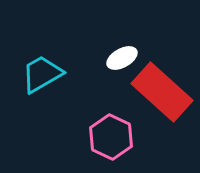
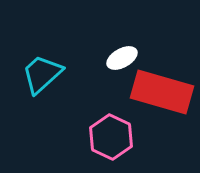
cyan trapezoid: rotated 12 degrees counterclockwise
red rectangle: rotated 26 degrees counterclockwise
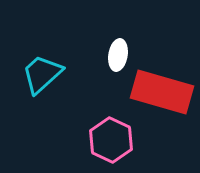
white ellipse: moved 4 px left, 3 px up; rotated 52 degrees counterclockwise
pink hexagon: moved 3 px down
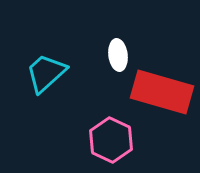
white ellipse: rotated 16 degrees counterclockwise
cyan trapezoid: moved 4 px right, 1 px up
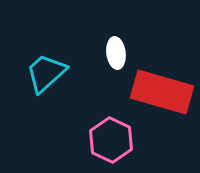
white ellipse: moved 2 px left, 2 px up
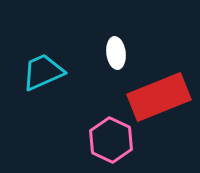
cyan trapezoid: moved 3 px left, 1 px up; rotated 18 degrees clockwise
red rectangle: moved 3 px left, 5 px down; rotated 38 degrees counterclockwise
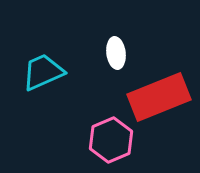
pink hexagon: rotated 12 degrees clockwise
